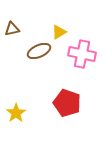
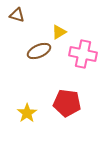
brown triangle: moved 5 px right, 14 px up; rotated 28 degrees clockwise
pink cross: moved 1 px right
red pentagon: rotated 12 degrees counterclockwise
yellow star: moved 11 px right
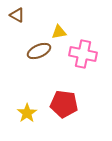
brown triangle: rotated 14 degrees clockwise
yellow triangle: rotated 21 degrees clockwise
red pentagon: moved 3 px left, 1 px down
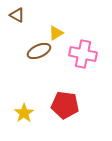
yellow triangle: moved 3 px left, 1 px down; rotated 21 degrees counterclockwise
red pentagon: moved 1 px right, 1 px down
yellow star: moved 3 px left
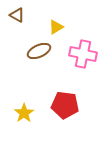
yellow triangle: moved 6 px up
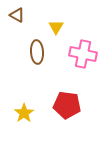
yellow triangle: rotated 28 degrees counterclockwise
brown ellipse: moved 2 px left, 1 px down; rotated 70 degrees counterclockwise
red pentagon: moved 2 px right
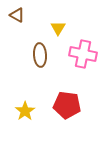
yellow triangle: moved 2 px right, 1 px down
brown ellipse: moved 3 px right, 3 px down
yellow star: moved 1 px right, 2 px up
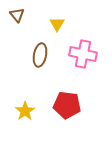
brown triangle: rotated 21 degrees clockwise
yellow triangle: moved 1 px left, 4 px up
brown ellipse: rotated 15 degrees clockwise
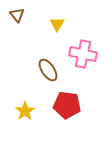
brown ellipse: moved 8 px right, 15 px down; rotated 45 degrees counterclockwise
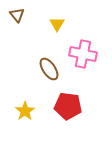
brown ellipse: moved 1 px right, 1 px up
red pentagon: moved 1 px right, 1 px down
